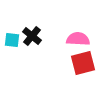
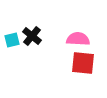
cyan square: rotated 21 degrees counterclockwise
red square: rotated 20 degrees clockwise
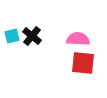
cyan square: moved 4 px up
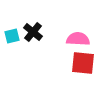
black cross: moved 1 px right, 4 px up
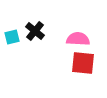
black cross: moved 2 px right, 1 px up
cyan square: moved 1 px down
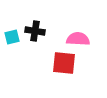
black cross: rotated 30 degrees counterclockwise
red square: moved 19 px left
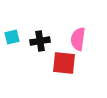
black cross: moved 5 px right, 10 px down; rotated 18 degrees counterclockwise
pink semicircle: rotated 85 degrees counterclockwise
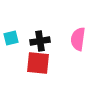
cyan square: moved 1 px left, 1 px down
red square: moved 26 px left
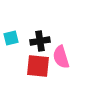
pink semicircle: moved 17 px left, 18 px down; rotated 25 degrees counterclockwise
red square: moved 3 px down
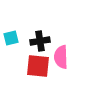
pink semicircle: rotated 15 degrees clockwise
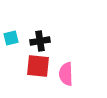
pink semicircle: moved 5 px right, 17 px down
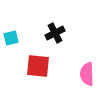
black cross: moved 15 px right, 8 px up; rotated 18 degrees counterclockwise
pink semicircle: moved 21 px right
